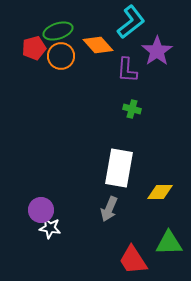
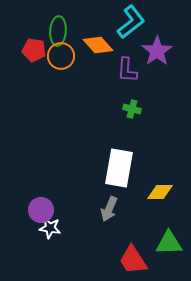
green ellipse: rotated 68 degrees counterclockwise
red pentagon: moved 2 px down; rotated 25 degrees clockwise
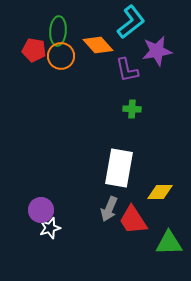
purple star: rotated 24 degrees clockwise
purple L-shape: rotated 16 degrees counterclockwise
green cross: rotated 12 degrees counterclockwise
white star: rotated 25 degrees counterclockwise
red trapezoid: moved 40 px up
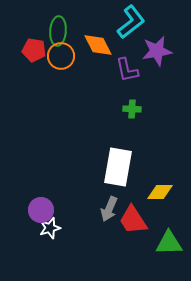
orange diamond: rotated 16 degrees clockwise
white rectangle: moved 1 px left, 1 px up
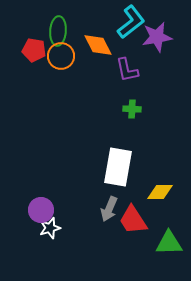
purple star: moved 14 px up
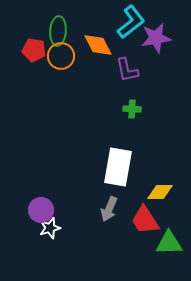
purple star: moved 1 px left, 1 px down
red trapezoid: moved 12 px right
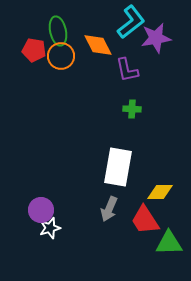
green ellipse: rotated 16 degrees counterclockwise
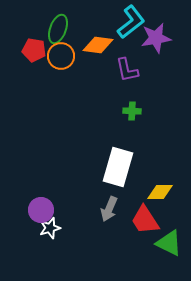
green ellipse: moved 2 px up; rotated 32 degrees clockwise
orange diamond: rotated 56 degrees counterclockwise
green cross: moved 2 px down
white rectangle: rotated 6 degrees clockwise
green triangle: rotated 28 degrees clockwise
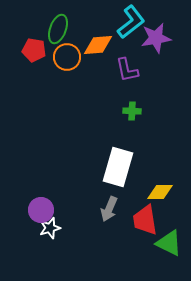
orange diamond: rotated 12 degrees counterclockwise
orange circle: moved 6 px right, 1 px down
red trapezoid: rotated 24 degrees clockwise
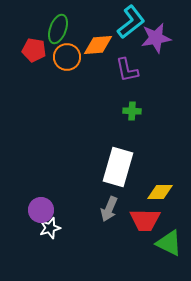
red trapezoid: rotated 80 degrees counterclockwise
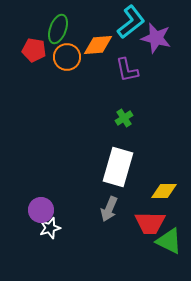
purple star: rotated 24 degrees clockwise
green cross: moved 8 px left, 7 px down; rotated 36 degrees counterclockwise
yellow diamond: moved 4 px right, 1 px up
red trapezoid: moved 5 px right, 3 px down
green triangle: moved 2 px up
